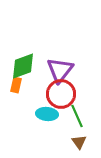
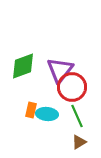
orange rectangle: moved 15 px right, 25 px down
red circle: moved 11 px right, 7 px up
brown triangle: rotated 35 degrees clockwise
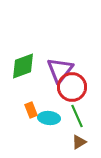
orange rectangle: rotated 35 degrees counterclockwise
cyan ellipse: moved 2 px right, 4 px down
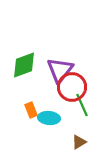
green diamond: moved 1 px right, 1 px up
green line: moved 5 px right, 11 px up
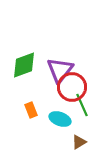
cyan ellipse: moved 11 px right, 1 px down; rotated 15 degrees clockwise
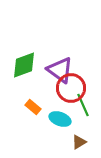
purple triangle: rotated 32 degrees counterclockwise
red circle: moved 1 px left, 1 px down
green line: moved 1 px right
orange rectangle: moved 2 px right, 3 px up; rotated 28 degrees counterclockwise
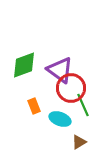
orange rectangle: moved 1 px right, 1 px up; rotated 28 degrees clockwise
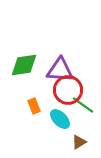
green diamond: rotated 12 degrees clockwise
purple triangle: rotated 32 degrees counterclockwise
red circle: moved 3 px left, 2 px down
green line: rotated 30 degrees counterclockwise
cyan ellipse: rotated 25 degrees clockwise
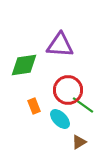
purple triangle: moved 25 px up
